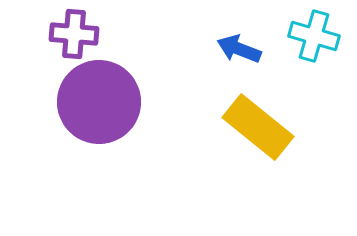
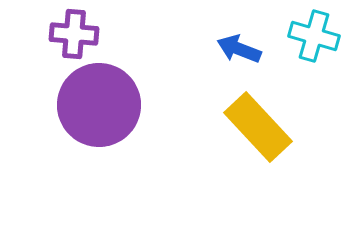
purple circle: moved 3 px down
yellow rectangle: rotated 8 degrees clockwise
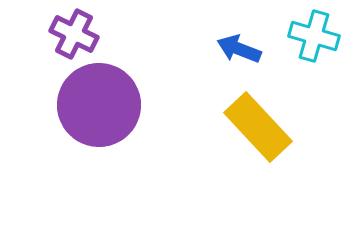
purple cross: rotated 21 degrees clockwise
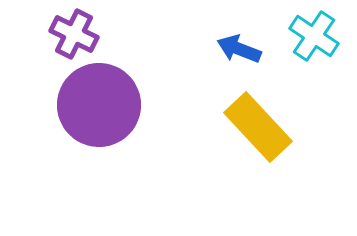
cyan cross: rotated 18 degrees clockwise
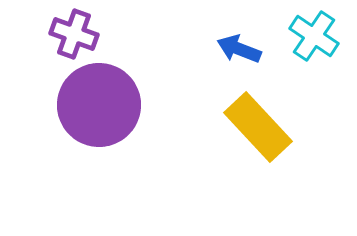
purple cross: rotated 6 degrees counterclockwise
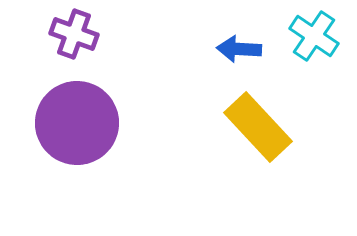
blue arrow: rotated 18 degrees counterclockwise
purple circle: moved 22 px left, 18 px down
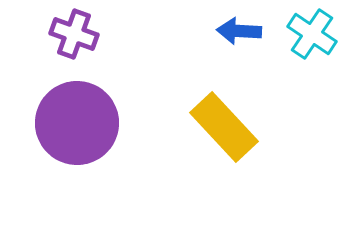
cyan cross: moved 2 px left, 2 px up
blue arrow: moved 18 px up
yellow rectangle: moved 34 px left
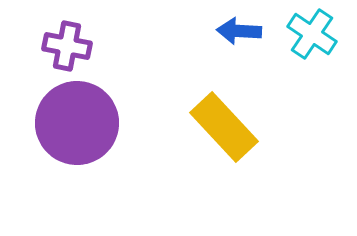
purple cross: moved 7 px left, 12 px down; rotated 9 degrees counterclockwise
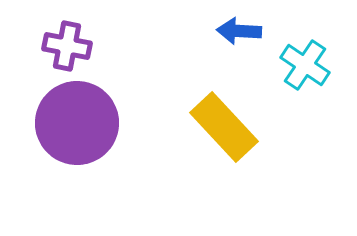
cyan cross: moved 7 px left, 31 px down
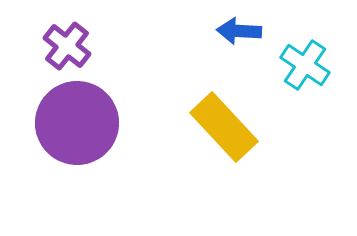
purple cross: rotated 27 degrees clockwise
